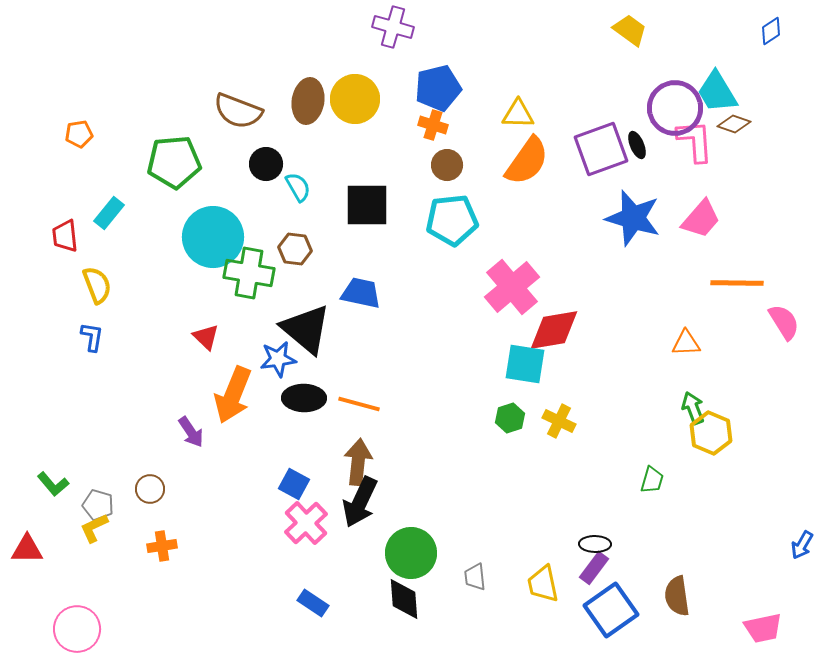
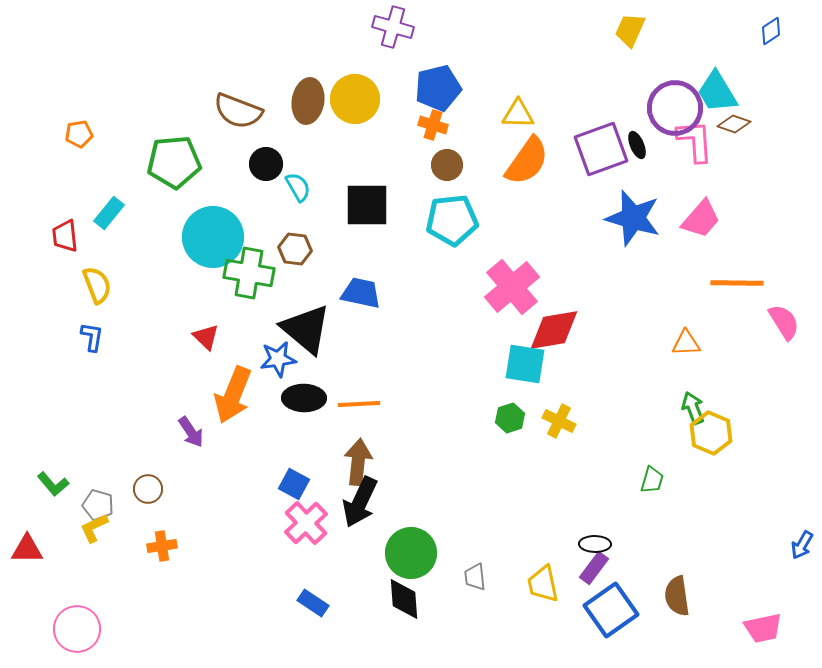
yellow trapezoid at (630, 30): rotated 102 degrees counterclockwise
orange line at (359, 404): rotated 18 degrees counterclockwise
brown circle at (150, 489): moved 2 px left
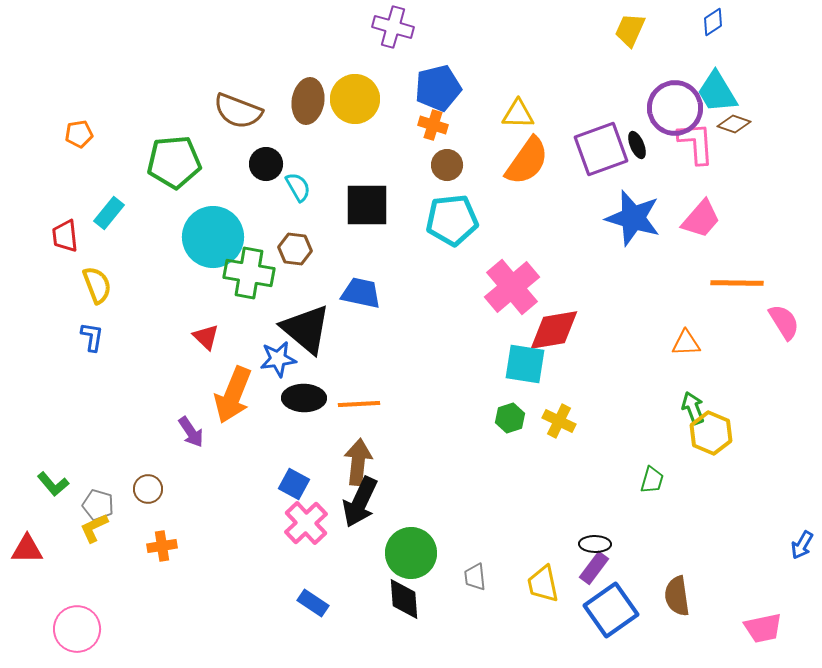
blue diamond at (771, 31): moved 58 px left, 9 px up
pink L-shape at (695, 141): moved 1 px right, 2 px down
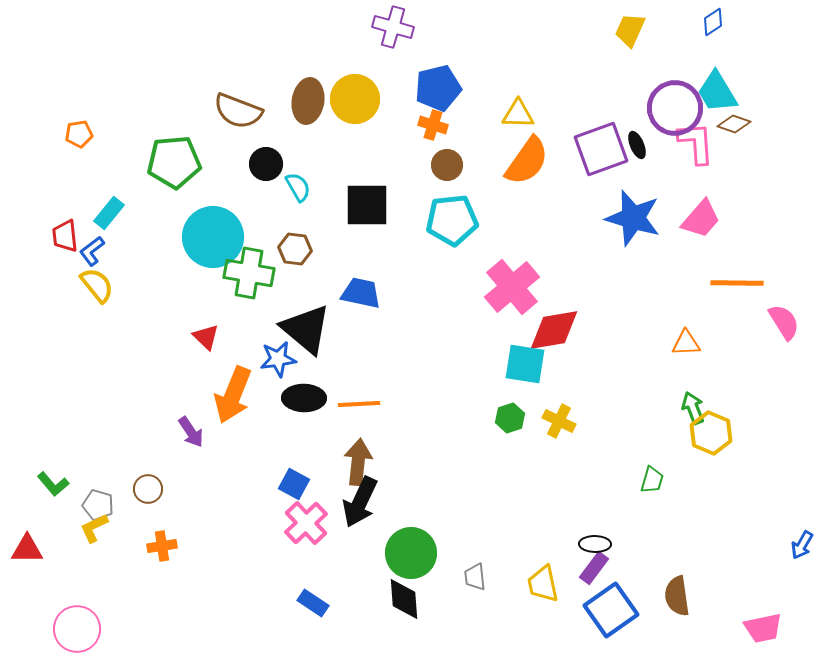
yellow semicircle at (97, 285): rotated 18 degrees counterclockwise
blue L-shape at (92, 337): moved 86 px up; rotated 136 degrees counterclockwise
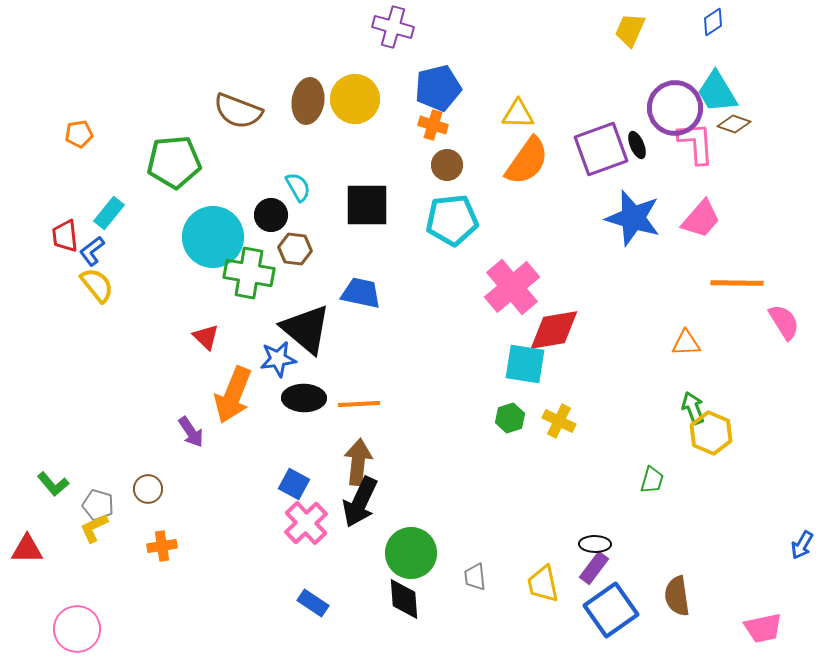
black circle at (266, 164): moved 5 px right, 51 px down
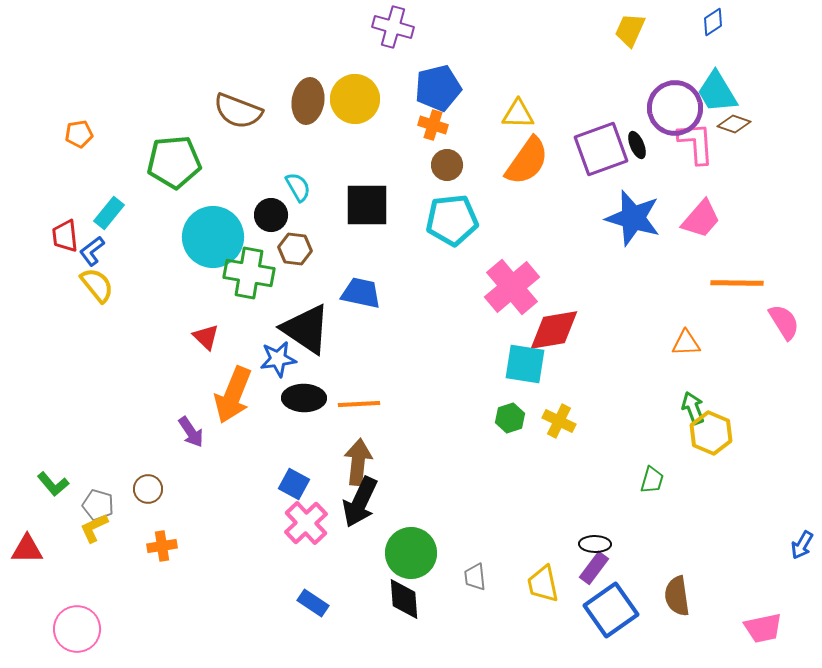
black triangle at (306, 329): rotated 6 degrees counterclockwise
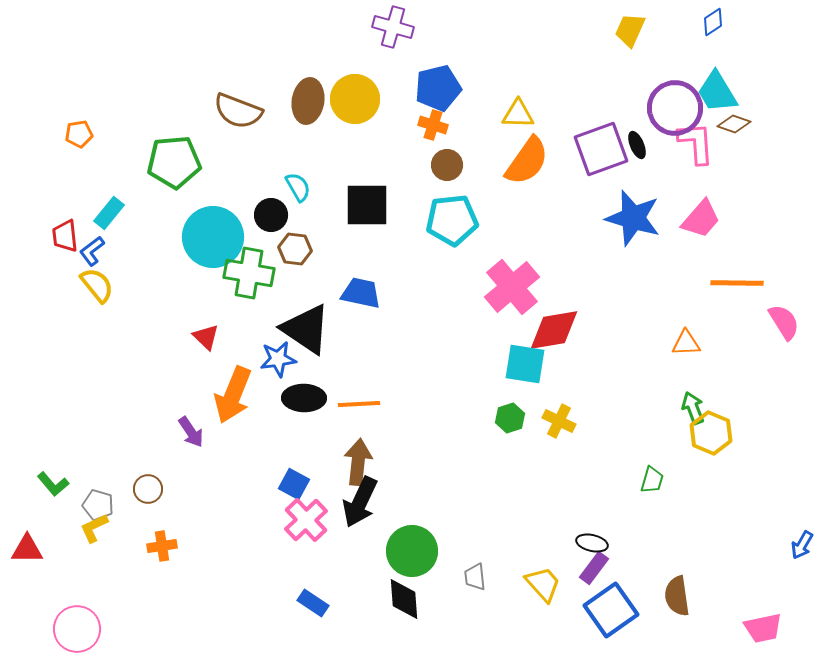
pink cross at (306, 523): moved 3 px up
black ellipse at (595, 544): moved 3 px left, 1 px up; rotated 12 degrees clockwise
green circle at (411, 553): moved 1 px right, 2 px up
yellow trapezoid at (543, 584): rotated 150 degrees clockwise
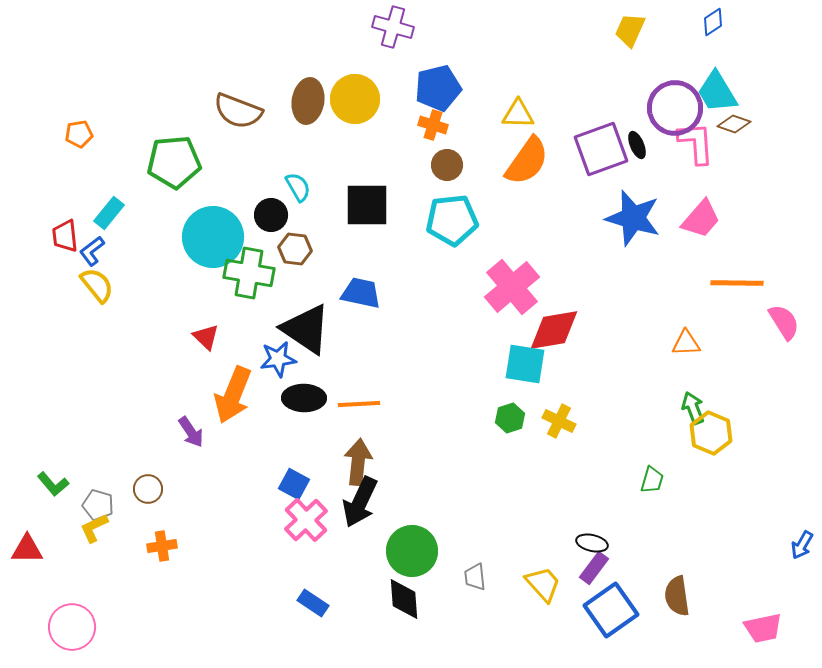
pink circle at (77, 629): moved 5 px left, 2 px up
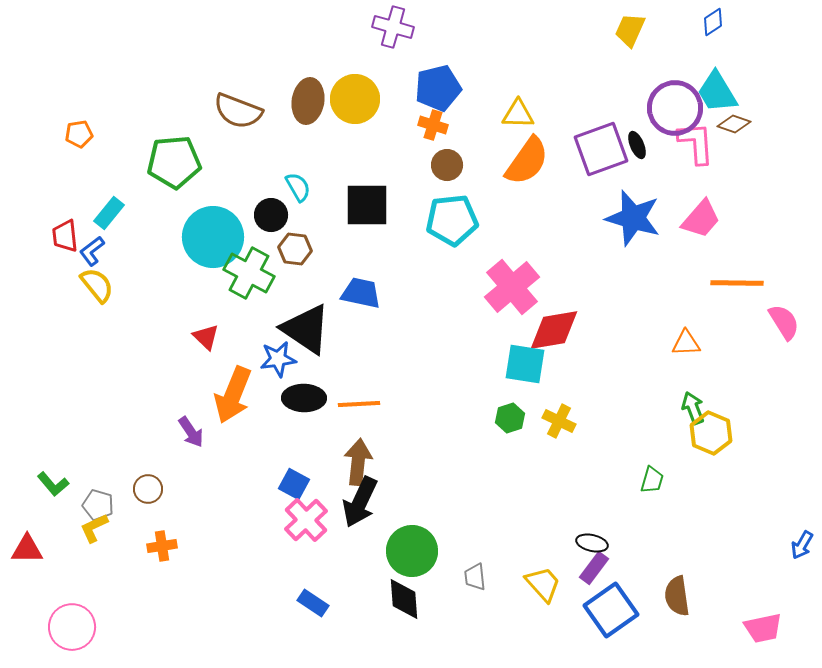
green cross at (249, 273): rotated 18 degrees clockwise
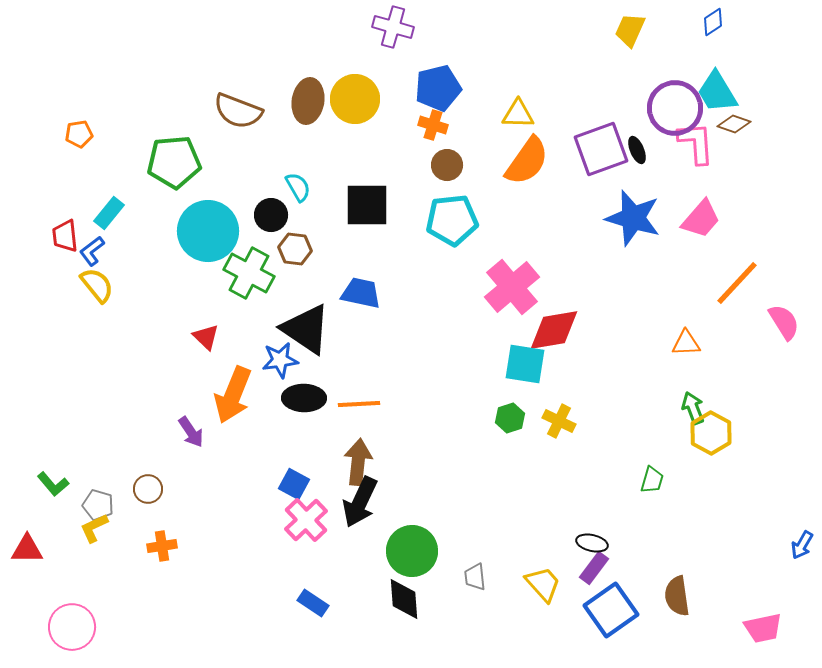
black ellipse at (637, 145): moved 5 px down
cyan circle at (213, 237): moved 5 px left, 6 px up
orange line at (737, 283): rotated 48 degrees counterclockwise
blue star at (278, 359): moved 2 px right, 1 px down
yellow hexagon at (711, 433): rotated 6 degrees clockwise
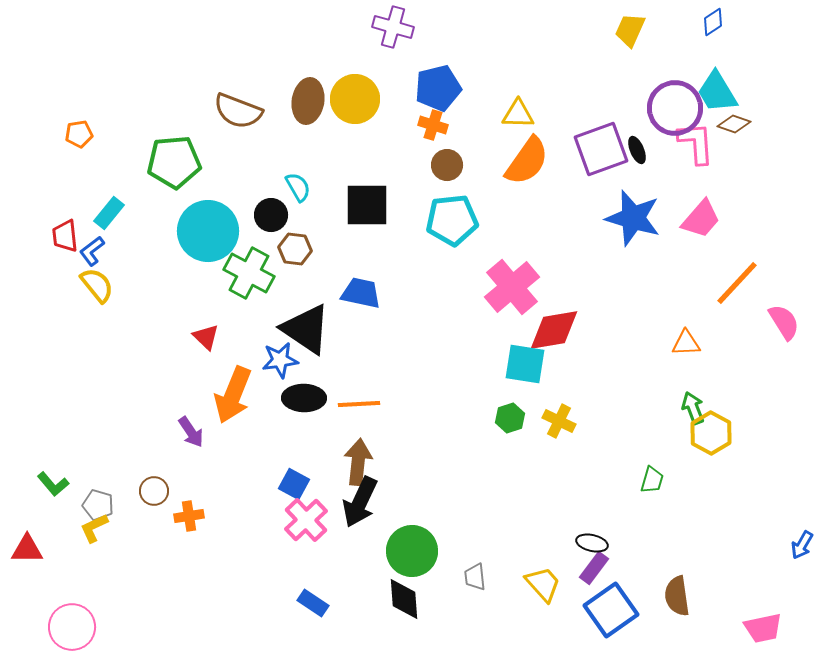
brown circle at (148, 489): moved 6 px right, 2 px down
orange cross at (162, 546): moved 27 px right, 30 px up
